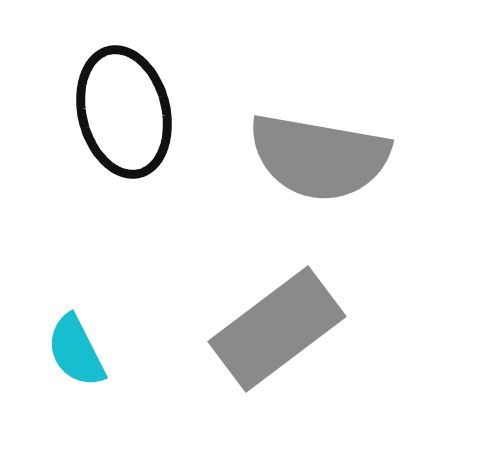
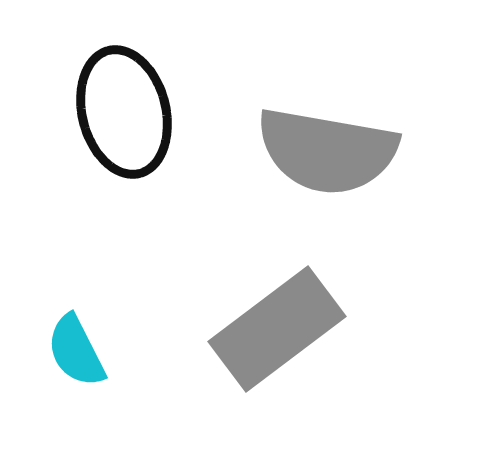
gray semicircle: moved 8 px right, 6 px up
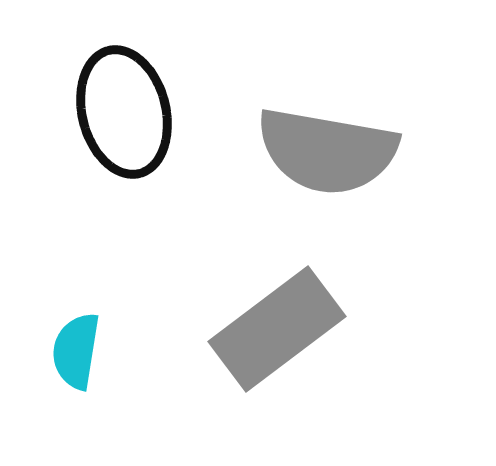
cyan semicircle: rotated 36 degrees clockwise
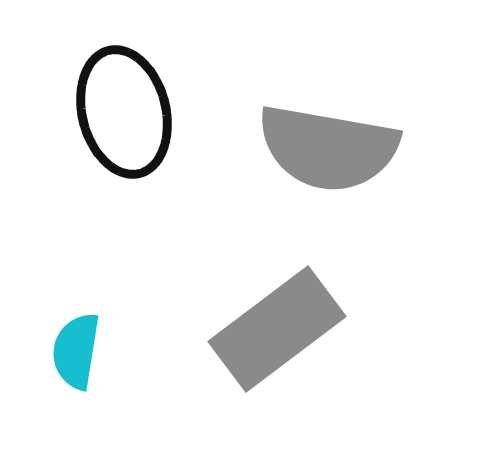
gray semicircle: moved 1 px right, 3 px up
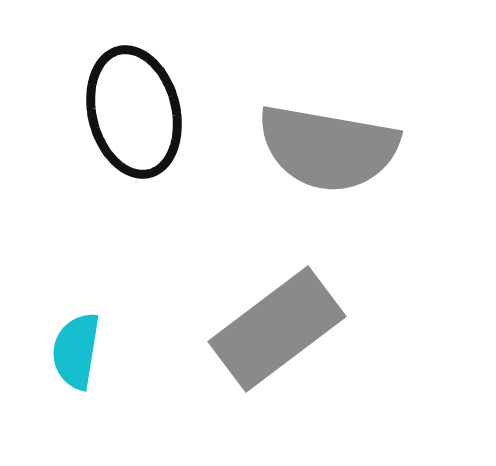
black ellipse: moved 10 px right
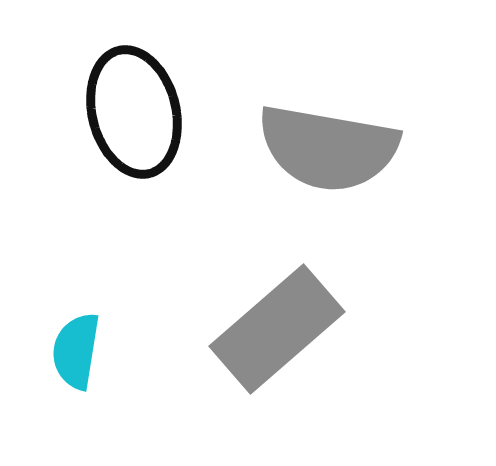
gray rectangle: rotated 4 degrees counterclockwise
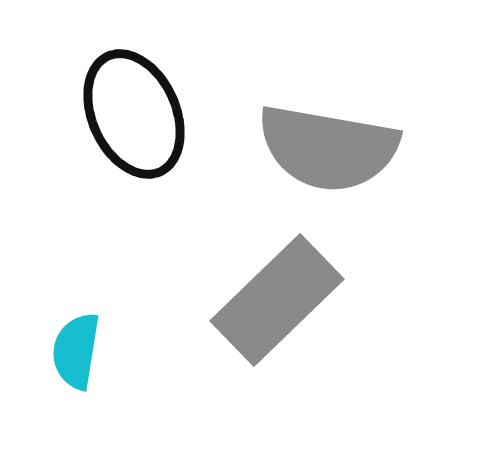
black ellipse: moved 2 px down; rotated 10 degrees counterclockwise
gray rectangle: moved 29 px up; rotated 3 degrees counterclockwise
